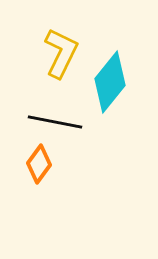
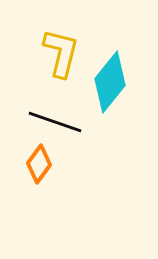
yellow L-shape: rotated 12 degrees counterclockwise
black line: rotated 8 degrees clockwise
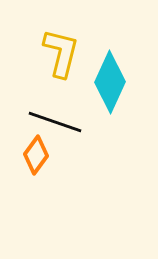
cyan diamond: rotated 14 degrees counterclockwise
orange diamond: moved 3 px left, 9 px up
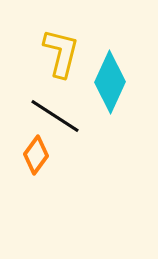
black line: moved 6 px up; rotated 14 degrees clockwise
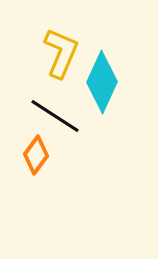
yellow L-shape: rotated 9 degrees clockwise
cyan diamond: moved 8 px left
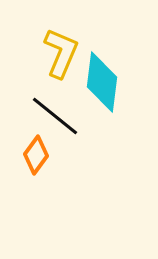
cyan diamond: rotated 18 degrees counterclockwise
black line: rotated 6 degrees clockwise
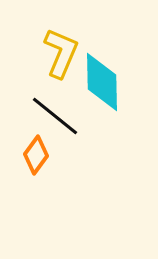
cyan diamond: rotated 8 degrees counterclockwise
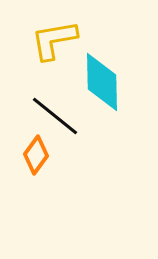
yellow L-shape: moved 7 px left, 13 px up; rotated 123 degrees counterclockwise
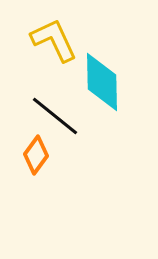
yellow L-shape: rotated 75 degrees clockwise
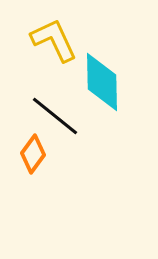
orange diamond: moved 3 px left, 1 px up
